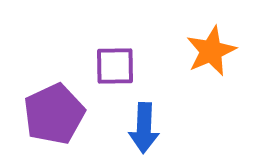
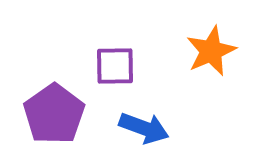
purple pentagon: rotated 10 degrees counterclockwise
blue arrow: rotated 72 degrees counterclockwise
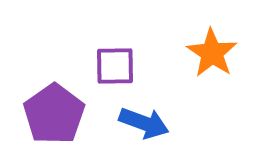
orange star: moved 1 px right, 2 px down; rotated 15 degrees counterclockwise
blue arrow: moved 5 px up
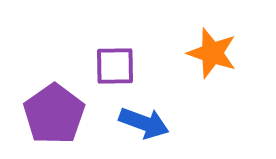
orange star: rotated 15 degrees counterclockwise
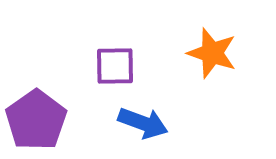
purple pentagon: moved 18 px left, 6 px down
blue arrow: moved 1 px left
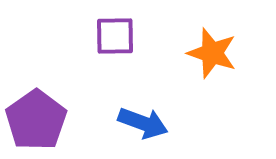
purple square: moved 30 px up
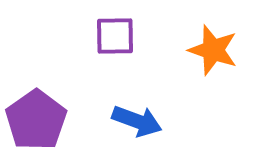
orange star: moved 1 px right, 3 px up
blue arrow: moved 6 px left, 2 px up
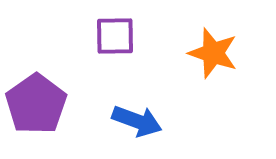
orange star: moved 3 px down
purple pentagon: moved 16 px up
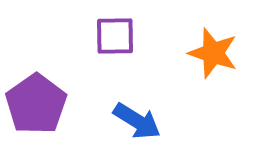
blue arrow: rotated 12 degrees clockwise
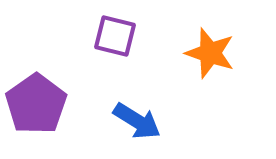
purple square: rotated 15 degrees clockwise
orange star: moved 3 px left
